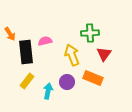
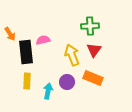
green cross: moved 7 px up
pink semicircle: moved 2 px left, 1 px up
red triangle: moved 10 px left, 4 px up
yellow rectangle: rotated 35 degrees counterclockwise
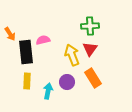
red triangle: moved 4 px left, 1 px up
orange rectangle: rotated 36 degrees clockwise
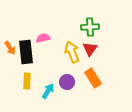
green cross: moved 1 px down
orange arrow: moved 14 px down
pink semicircle: moved 2 px up
yellow arrow: moved 3 px up
cyan arrow: rotated 21 degrees clockwise
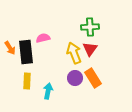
yellow arrow: moved 2 px right, 1 px down
purple circle: moved 8 px right, 4 px up
cyan arrow: rotated 21 degrees counterclockwise
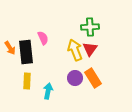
pink semicircle: rotated 80 degrees clockwise
yellow arrow: moved 1 px right, 3 px up
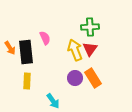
pink semicircle: moved 2 px right
cyan arrow: moved 5 px right, 10 px down; rotated 133 degrees clockwise
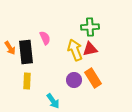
red triangle: rotated 42 degrees clockwise
purple circle: moved 1 px left, 2 px down
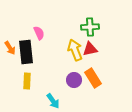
pink semicircle: moved 6 px left, 5 px up
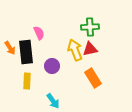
purple circle: moved 22 px left, 14 px up
